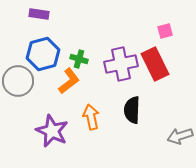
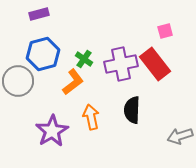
purple rectangle: rotated 24 degrees counterclockwise
green cross: moved 5 px right; rotated 18 degrees clockwise
red rectangle: rotated 12 degrees counterclockwise
orange L-shape: moved 4 px right, 1 px down
purple star: rotated 16 degrees clockwise
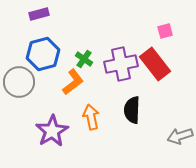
gray circle: moved 1 px right, 1 px down
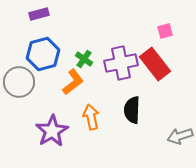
purple cross: moved 1 px up
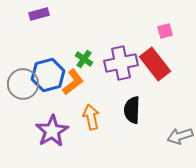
blue hexagon: moved 5 px right, 21 px down
gray circle: moved 4 px right, 2 px down
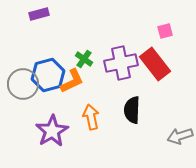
orange L-shape: moved 1 px left, 1 px up; rotated 12 degrees clockwise
